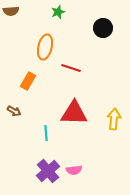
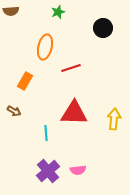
red line: rotated 36 degrees counterclockwise
orange rectangle: moved 3 px left
pink semicircle: moved 4 px right
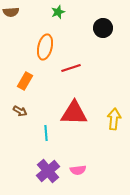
brown semicircle: moved 1 px down
brown arrow: moved 6 px right
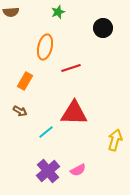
yellow arrow: moved 1 px right, 21 px down; rotated 10 degrees clockwise
cyan line: moved 1 px up; rotated 56 degrees clockwise
pink semicircle: rotated 21 degrees counterclockwise
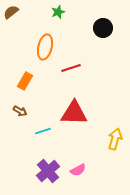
brown semicircle: rotated 147 degrees clockwise
cyan line: moved 3 px left, 1 px up; rotated 21 degrees clockwise
yellow arrow: moved 1 px up
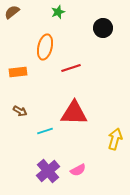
brown semicircle: moved 1 px right
orange rectangle: moved 7 px left, 9 px up; rotated 54 degrees clockwise
cyan line: moved 2 px right
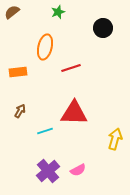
brown arrow: rotated 88 degrees counterclockwise
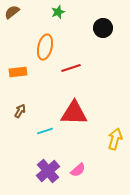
pink semicircle: rotated 14 degrees counterclockwise
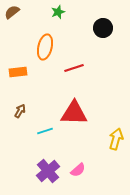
red line: moved 3 px right
yellow arrow: moved 1 px right
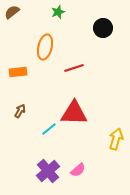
cyan line: moved 4 px right, 2 px up; rotated 21 degrees counterclockwise
